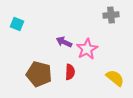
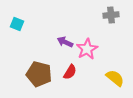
purple arrow: moved 1 px right
red semicircle: rotated 28 degrees clockwise
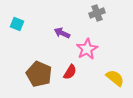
gray cross: moved 14 px left, 2 px up; rotated 14 degrees counterclockwise
purple arrow: moved 3 px left, 9 px up
brown pentagon: rotated 10 degrees clockwise
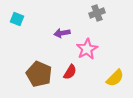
cyan square: moved 5 px up
purple arrow: rotated 35 degrees counterclockwise
yellow semicircle: rotated 96 degrees clockwise
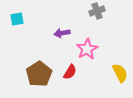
gray cross: moved 2 px up
cyan square: rotated 32 degrees counterclockwise
brown pentagon: rotated 15 degrees clockwise
yellow semicircle: moved 5 px right, 5 px up; rotated 72 degrees counterclockwise
